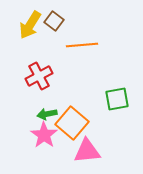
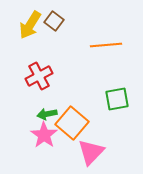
orange line: moved 24 px right
pink triangle: moved 4 px right, 1 px down; rotated 40 degrees counterclockwise
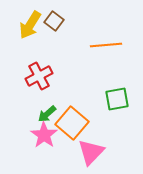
green arrow: rotated 30 degrees counterclockwise
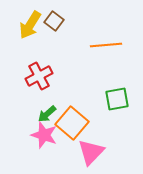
pink star: rotated 16 degrees counterclockwise
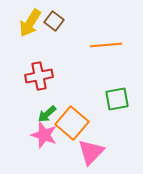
yellow arrow: moved 2 px up
red cross: rotated 16 degrees clockwise
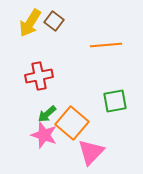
green square: moved 2 px left, 2 px down
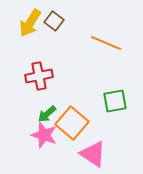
orange line: moved 2 px up; rotated 28 degrees clockwise
pink triangle: moved 2 px right, 2 px down; rotated 40 degrees counterclockwise
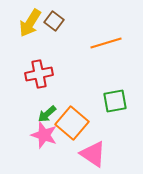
orange line: rotated 40 degrees counterclockwise
red cross: moved 2 px up
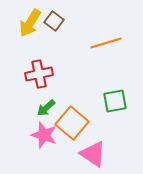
green arrow: moved 1 px left, 6 px up
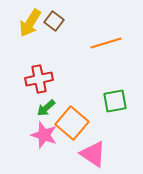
red cross: moved 5 px down
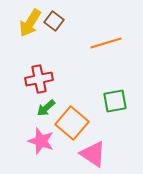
pink star: moved 3 px left, 6 px down
